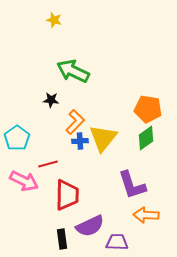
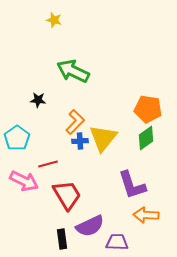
black star: moved 13 px left
red trapezoid: rotated 32 degrees counterclockwise
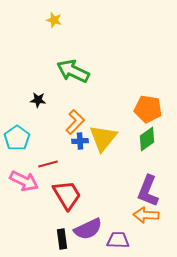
green diamond: moved 1 px right, 1 px down
purple L-shape: moved 16 px right, 6 px down; rotated 40 degrees clockwise
purple semicircle: moved 2 px left, 3 px down
purple trapezoid: moved 1 px right, 2 px up
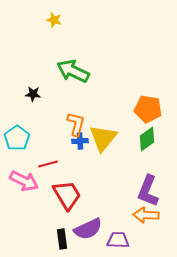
black star: moved 5 px left, 6 px up
orange L-shape: moved 1 px right, 2 px down; rotated 30 degrees counterclockwise
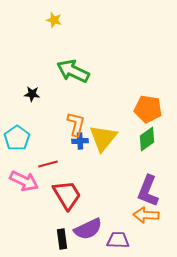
black star: moved 1 px left
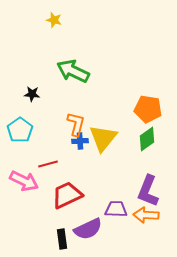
cyan pentagon: moved 3 px right, 8 px up
red trapezoid: rotated 84 degrees counterclockwise
purple trapezoid: moved 2 px left, 31 px up
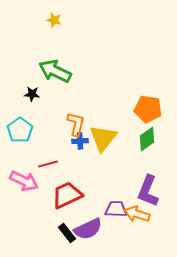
green arrow: moved 18 px left
orange arrow: moved 9 px left, 1 px up; rotated 15 degrees clockwise
black rectangle: moved 5 px right, 6 px up; rotated 30 degrees counterclockwise
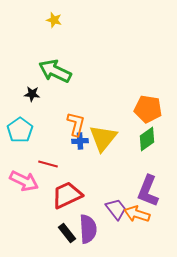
red line: rotated 30 degrees clockwise
purple trapezoid: rotated 50 degrees clockwise
purple semicircle: rotated 68 degrees counterclockwise
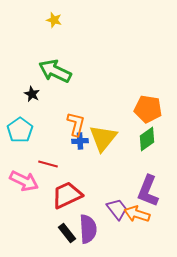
black star: rotated 21 degrees clockwise
purple trapezoid: moved 1 px right
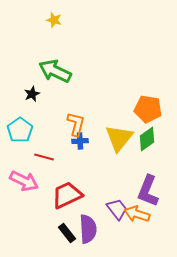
black star: rotated 21 degrees clockwise
yellow triangle: moved 16 px right
red line: moved 4 px left, 7 px up
